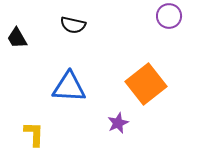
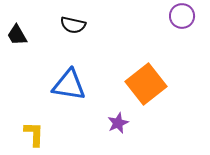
purple circle: moved 13 px right
black trapezoid: moved 3 px up
blue triangle: moved 2 px up; rotated 6 degrees clockwise
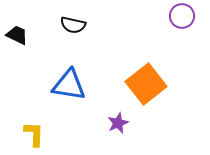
black trapezoid: rotated 145 degrees clockwise
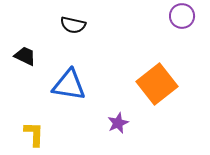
black trapezoid: moved 8 px right, 21 px down
orange square: moved 11 px right
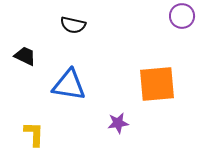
orange square: rotated 33 degrees clockwise
purple star: rotated 15 degrees clockwise
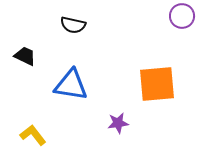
blue triangle: moved 2 px right
yellow L-shape: moved 1 px left, 1 px down; rotated 40 degrees counterclockwise
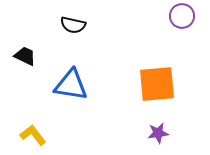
purple star: moved 40 px right, 10 px down
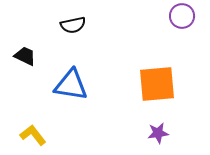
black semicircle: rotated 25 degrees counterclockwise
